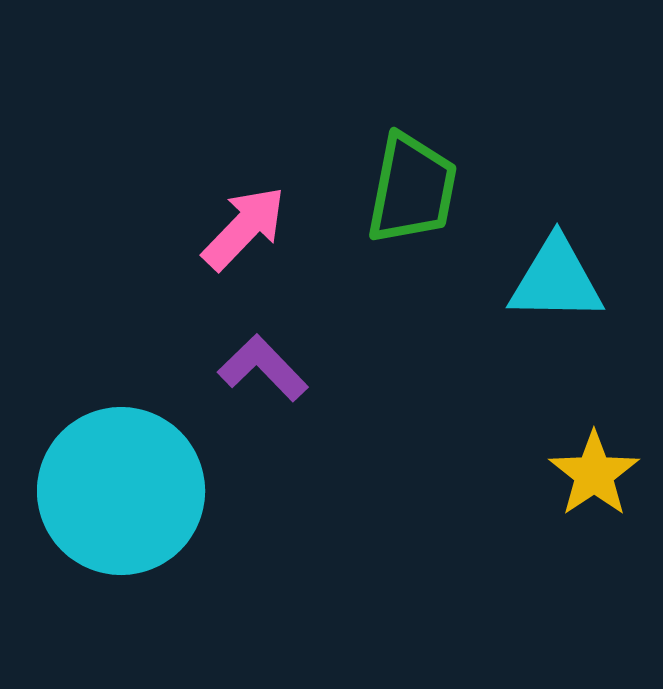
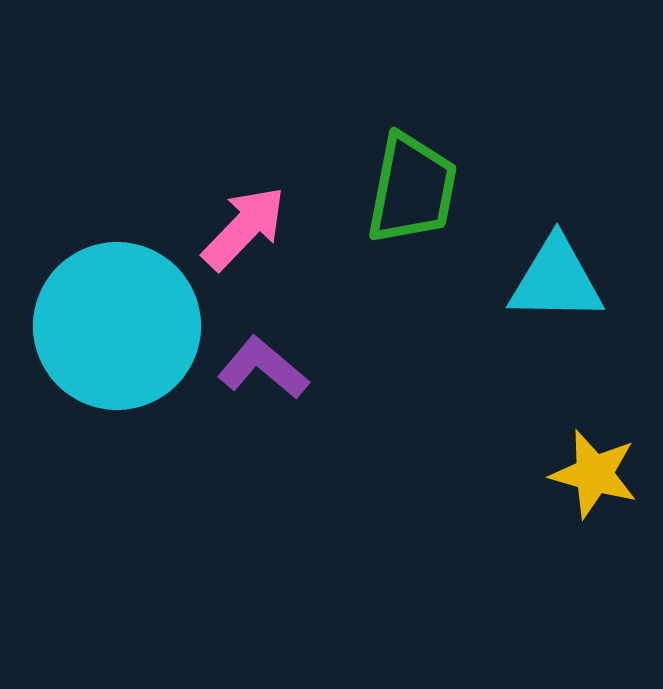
purple L-shape: rotated 6 degrees counterclockwise
yellow star: rotated 22 degrees counterclockwise
cyan circle: moved 4 px left, 165 px up
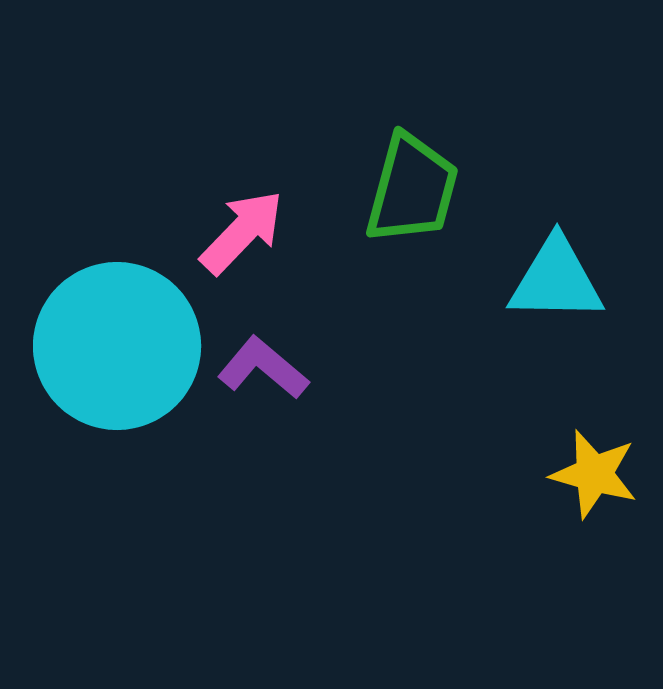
green trapezoid: rotated 4 degrees clockwise
pink arrow: moved 2 px left, 4 px down
cyan circle: moved 20 px down
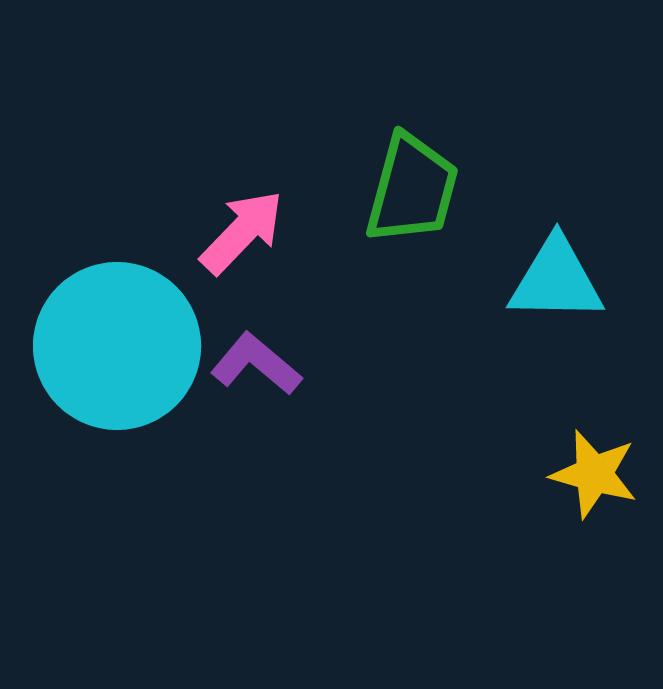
purple L-shape: moved 7 px left, 4 px up
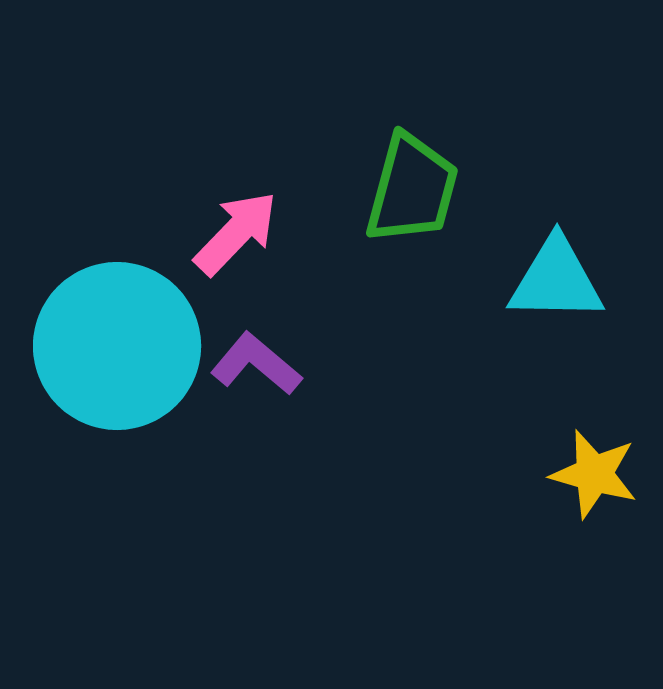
pink arrow: moved 6 px left, 1 px down
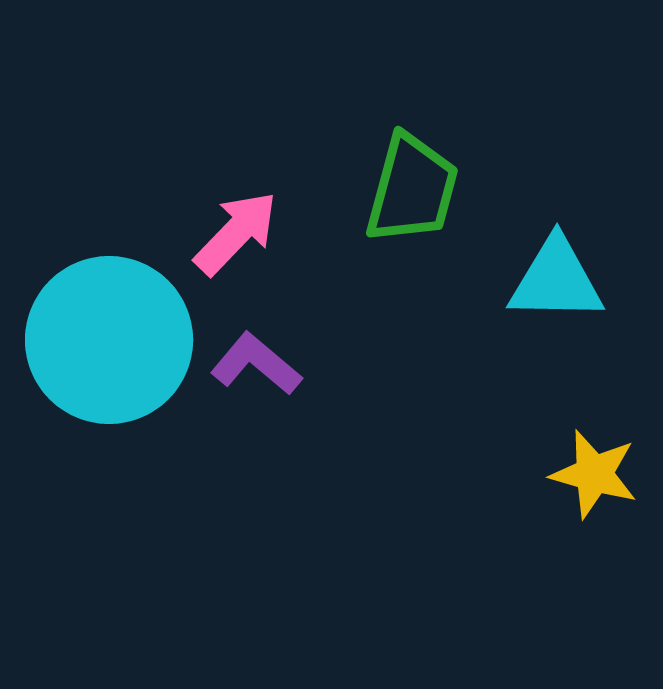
cyan circle: moved 8 px left, 6 px up
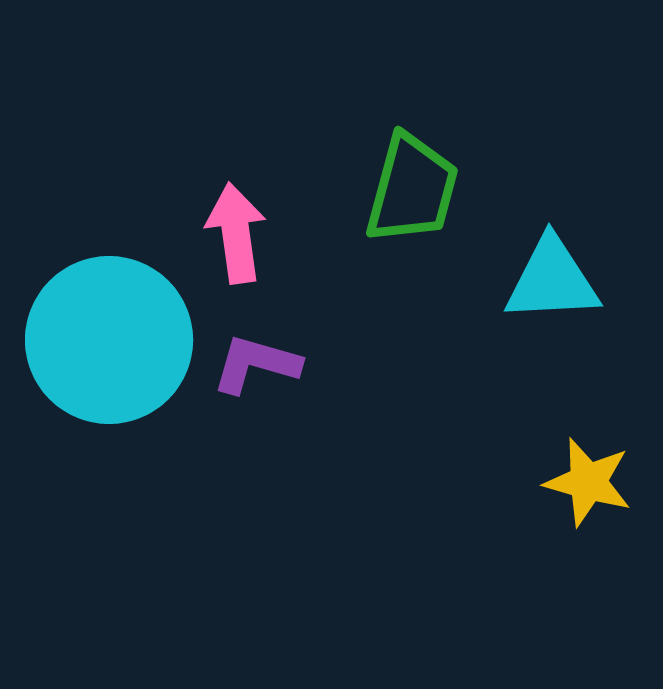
pink arrow: rotated 52 degrees counterclockwise
cyan triangle: moved 4 px left; rotated 4 degrees counterclockwise
purple L-shape: rotated 24 degrees counterclockwise
yellow star: moved 6 px left, 8 px down
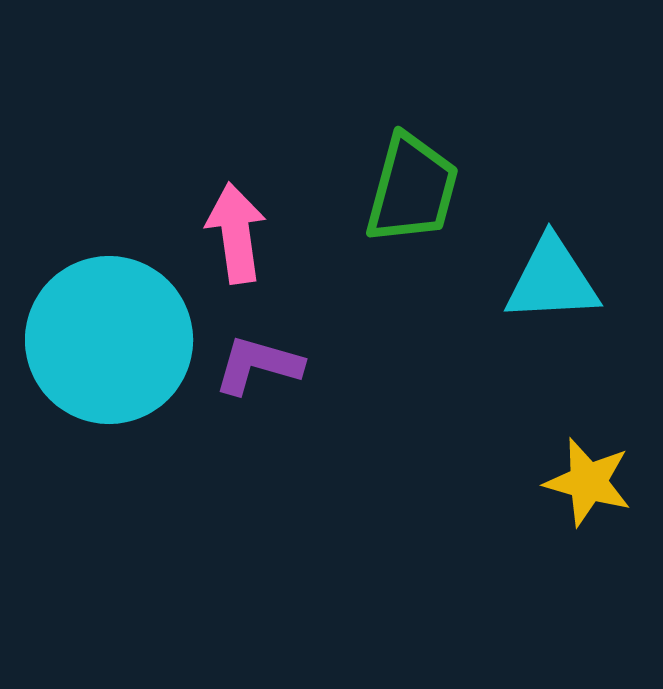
purple L-shape: moved 2 px right, 1 px down
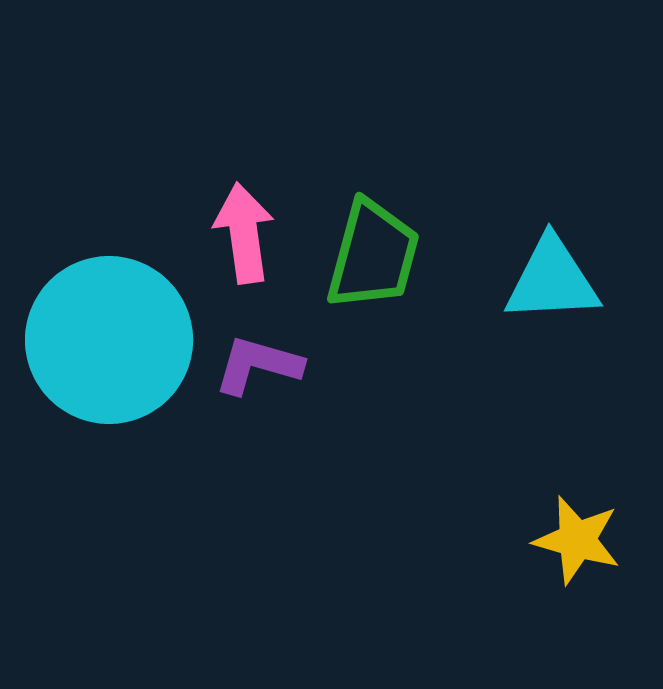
green trapezoid: moved 39 px left, 66 px down
pink arrow: moved 8 px right
yellow star: moved 11 px left, 58 px down
